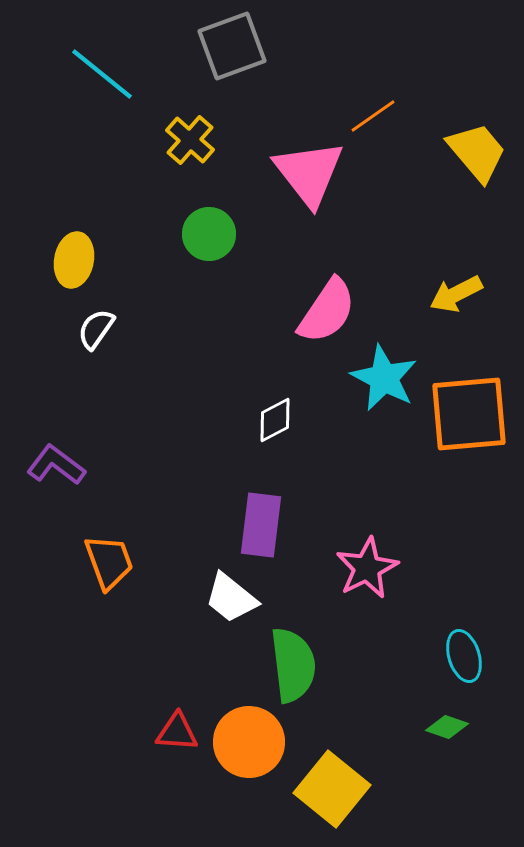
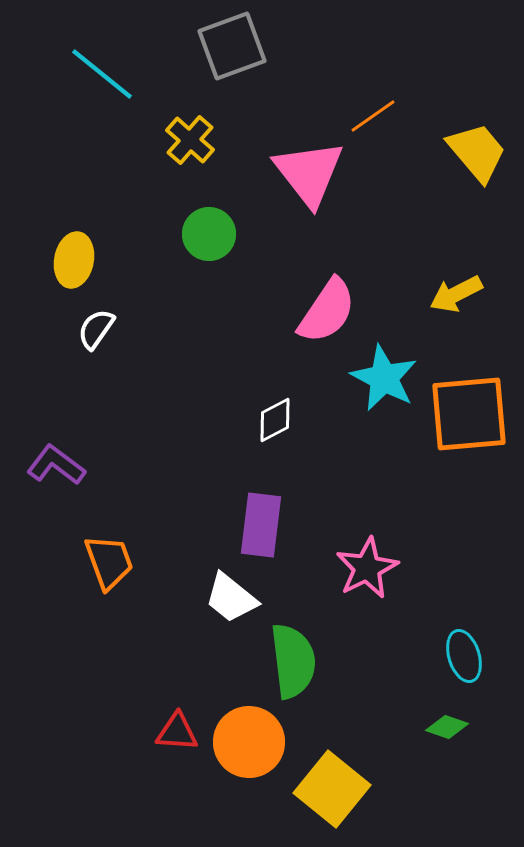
green semicircle: moved 4 px up
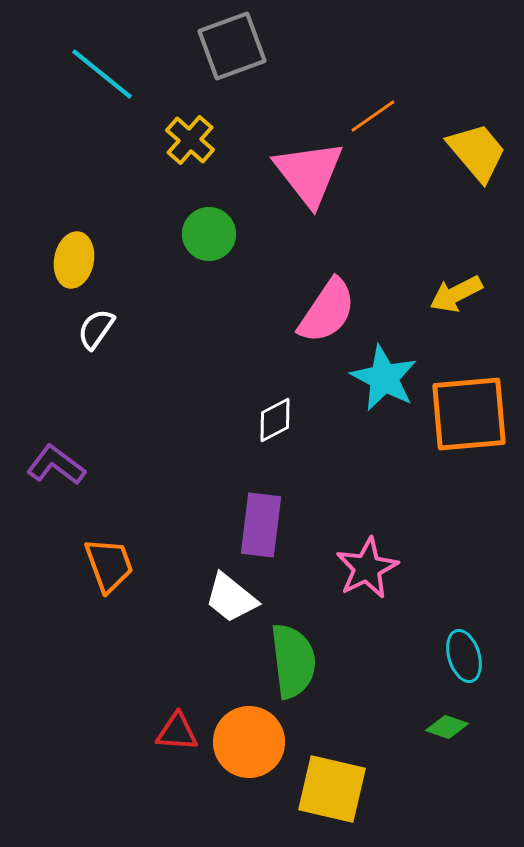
orange trapezoid: moved 3 px down
yellow square: rotated 26 degrees counterclockwise
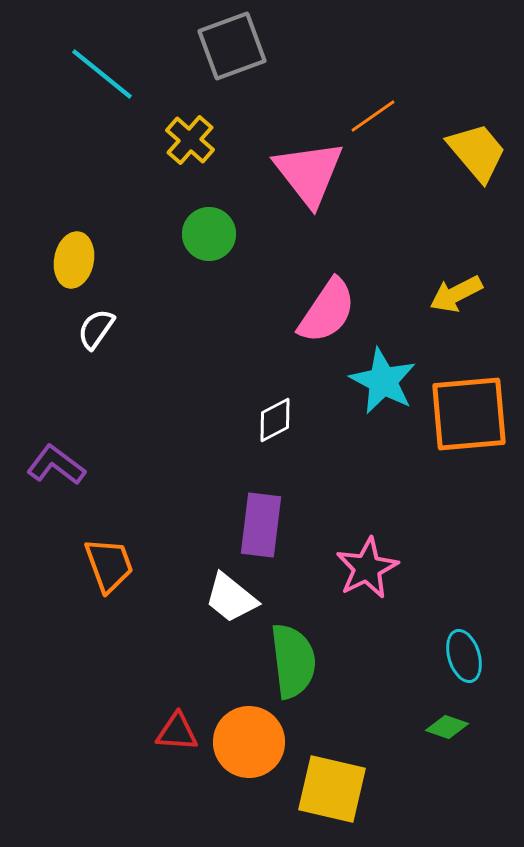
cyan star: moved 1 px left, 3 px down
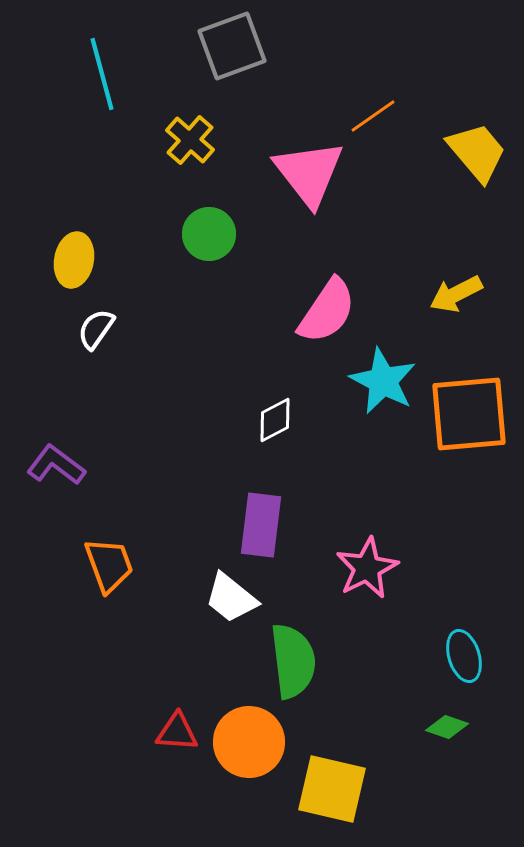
cyan line: rotated 36 degrees clockwise
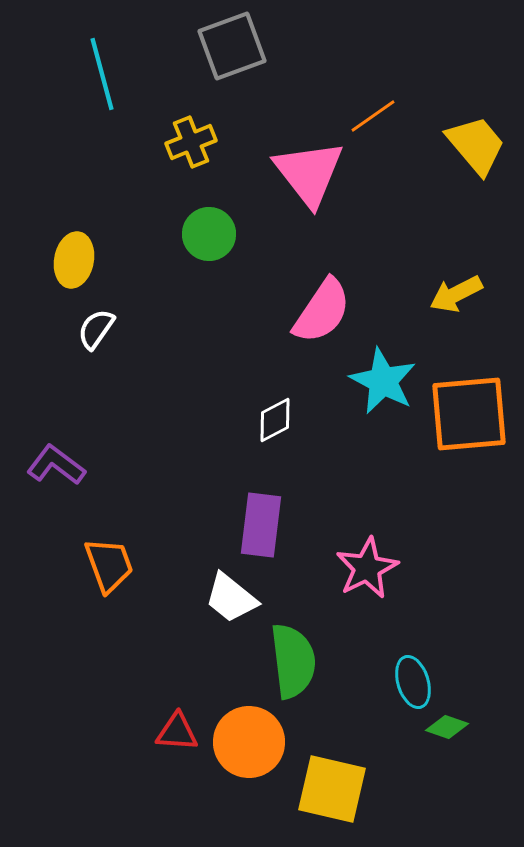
yellow cross: moved 1 px right, 2 px down; rotated 27 degrees clockwise
yellow trapezoid: moved 1 px left, 7 px up
pink semicircle: moved 5 px left
cyan ellipse: moved 51 px left, 26 px down
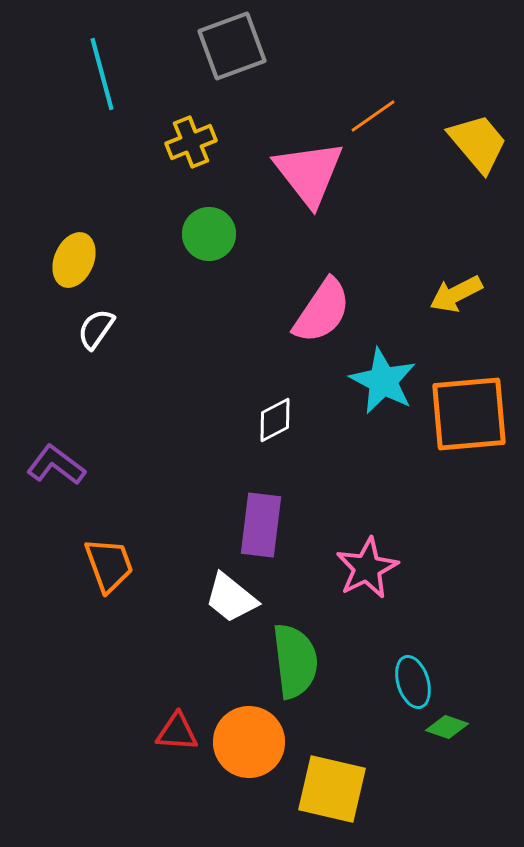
yellow trapezoid: moved 2 px right, 2 px up
yellow ellipse: rotated 12 degrees clockwise
green semicircle: moved 2 px right
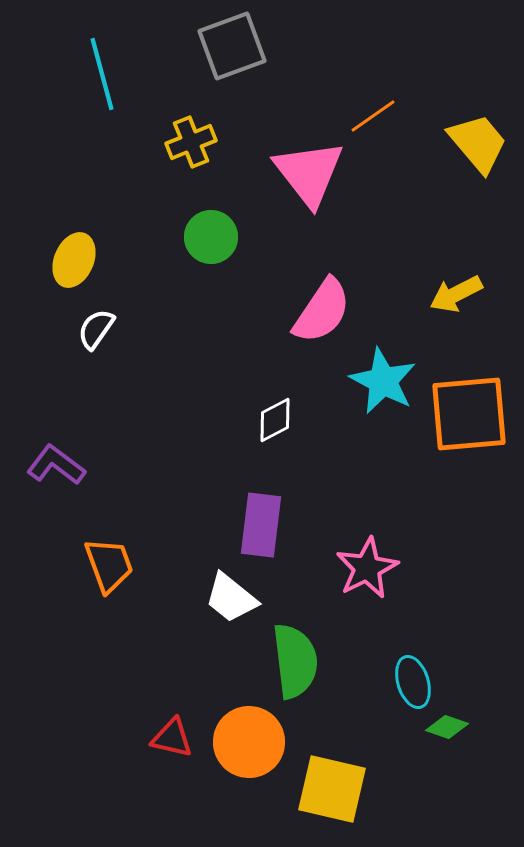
green circle: moved 2 px right, 3 px down
red triangle: moved 5 px left, 6 px down; rotated 9 degrees clockwise
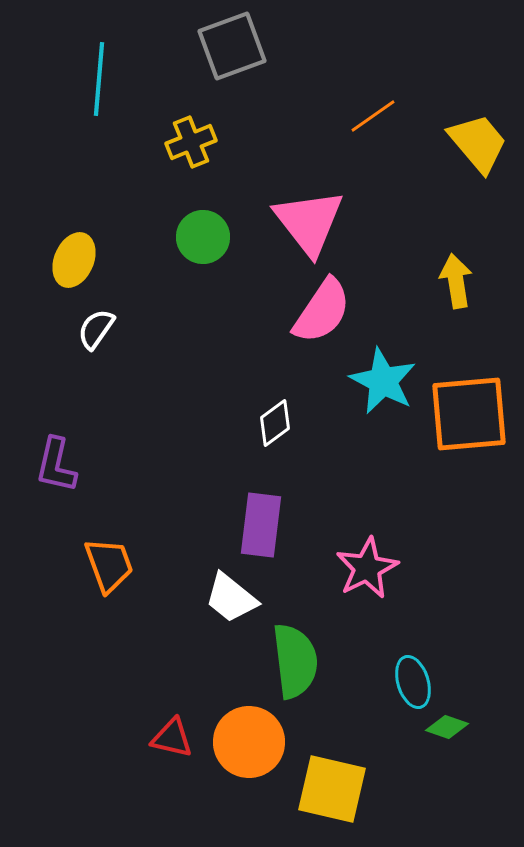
cyan line: moved 3 px left, 5 px down; rotated 20 degrees clockwise
pink triangle: moved 49 px down
green circle: moved 8 px left
yellow arrow: moved 13 px up; rotated 108 degrees clockwise
white diamond: moved 3 px down; rotated 9 degrees counterclockwise
purple L-shape: rotated 114 degrees counterclockwise
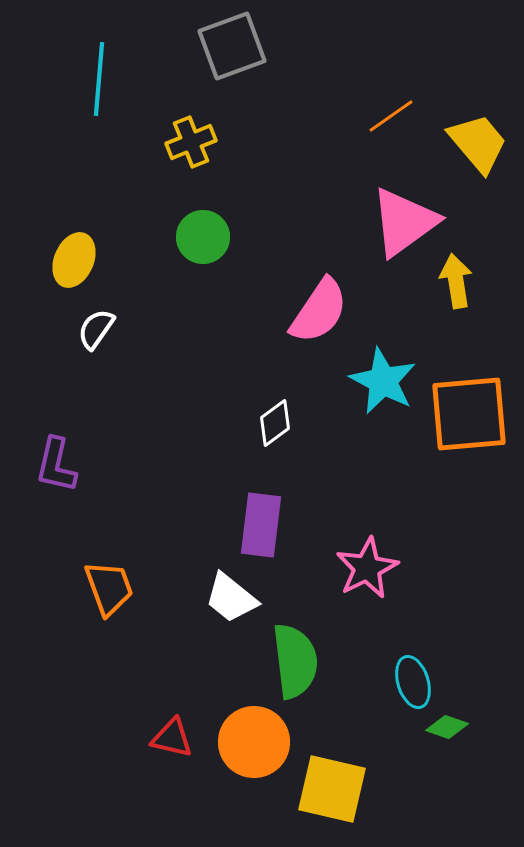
orange line: moved 18 px right
pink triangle: moved 95 px right; rotated 32 degrees clockwise
pink semicircle: moved 3 px left
orange trapezoid: moved 23 px down
orange circle: moved 5 px right
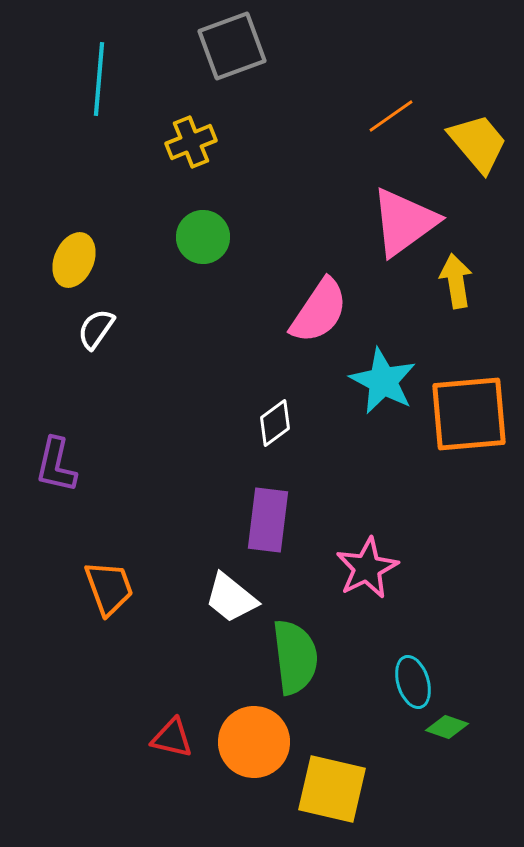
purple rectangle: moved 7 px right, 5 px up
green semicircle: moved 4 px up
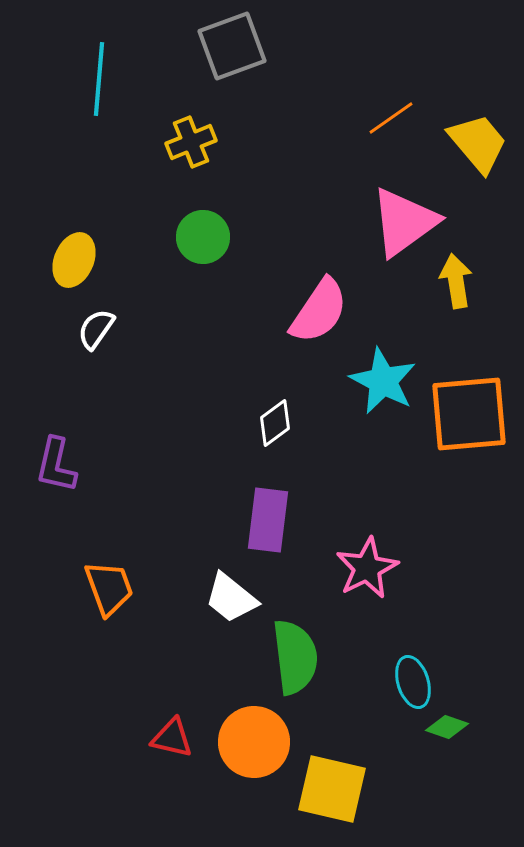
orange line: moved 2 px down
